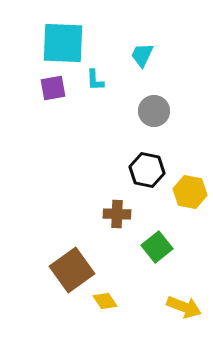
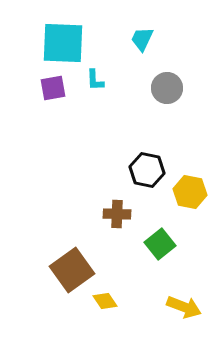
cyan trapezoid: moved 16 px up
gray circle: moved 13 px right, 23 px up
green square: moved 3 px right, 3 px up
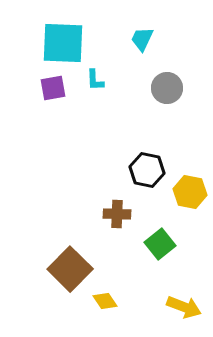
brown square: moved 2 px left, 1 px up; rotated 9 degrees counterclockwise
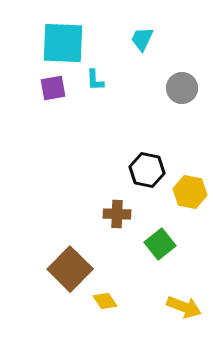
gray circle: moved 15 px right
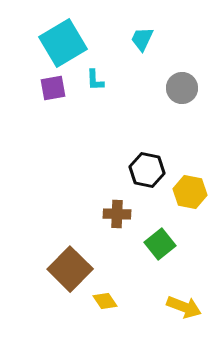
cyan square: rotated 33 degrees counterclockwise
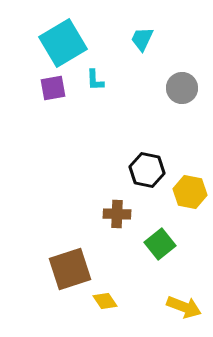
brown square: rotated 27 degrees clockwise
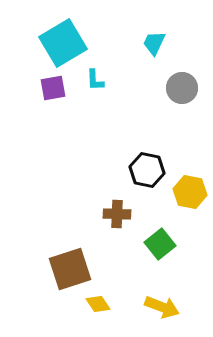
cyan trapezoid: moved 12 px right, 4 px down
yellow diamond: moved 7 px left, 3 px down
yellow arrow: moved 22 px left
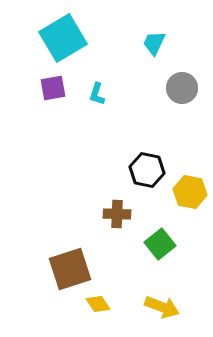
cyan square: moved 5 px up
cyan L-shape: moved 2 px right, 14 px down; rotated 20 degrees clockwise
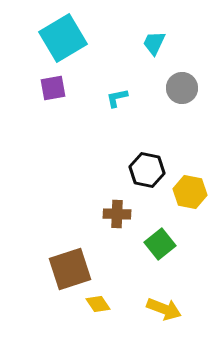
cyan L-shape: moved 20 px right, 4 px down; rotated 60 degrees clockwise
yellow arrow: moved 2 px right, 2 px down
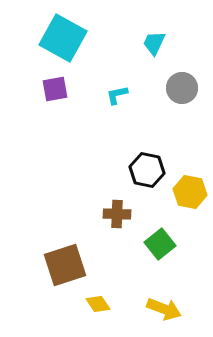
cyan square: rotated 30 degrees counterclockwise
purple square: moved 2 px right, 1 px down
cyan L-shape: moved 3 px up
brown square: moved 5 px left, 4 px up
